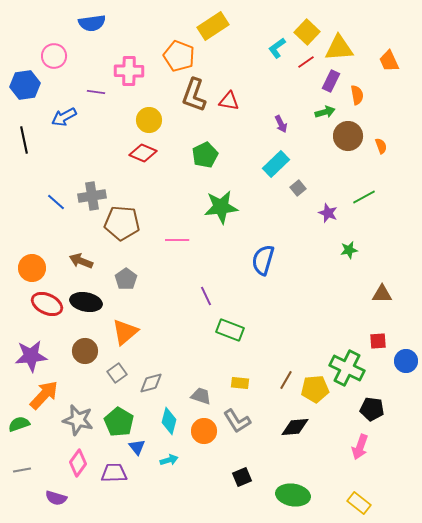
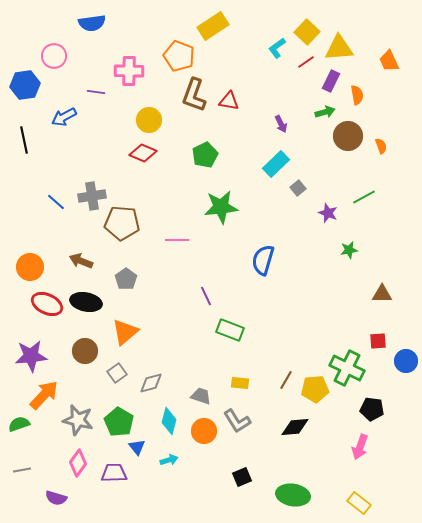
orange circle at (32, 268): moved 2 px left, 1 px up
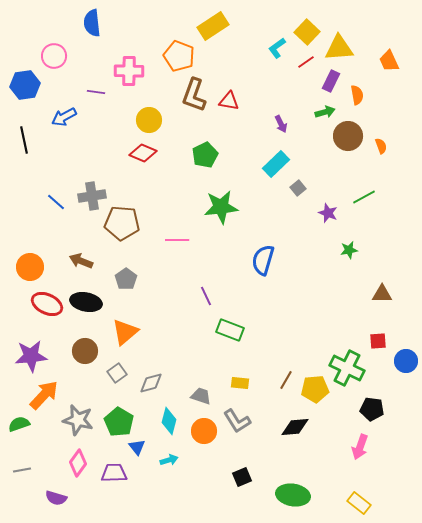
blue semicircle at (92, 23): rotated 92 degrees clockwise
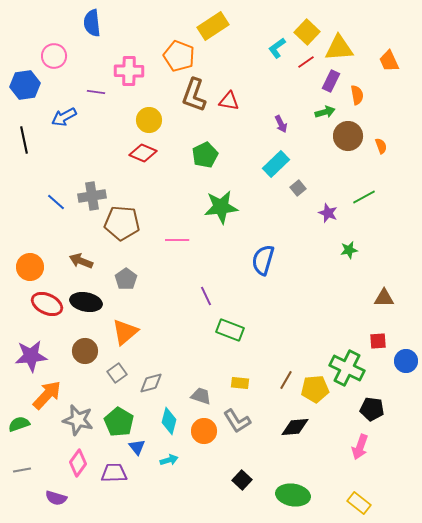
brown triangle at (382, 294): moved 2 px right, 4 px down
orange arrow at (44, 395): moved 3 px right
black square at (242, 477): moved 3 px down; rotated 24 degrees counterclockwise
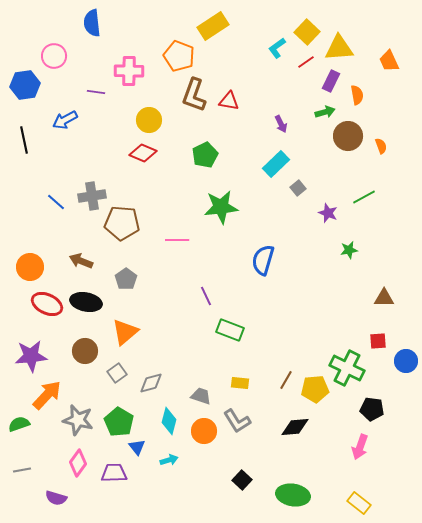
blue arrow at (64, 117): moved 1 px right, 3 px down
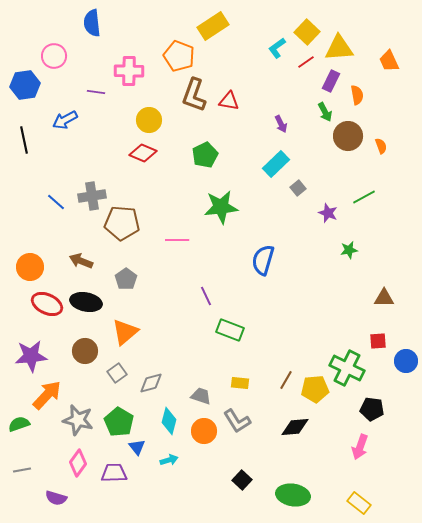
green arrow at (325, 112): rotated 78 degrees clockwise
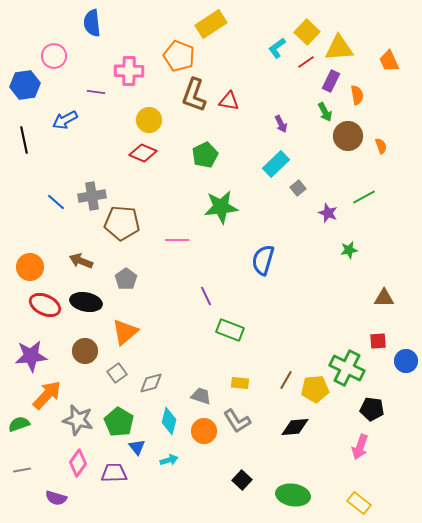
yellow rectangle at (213, 26): moved 2 px left, 2 px up
red ellipse at (47, 304): moved 2 px left, 1 px down
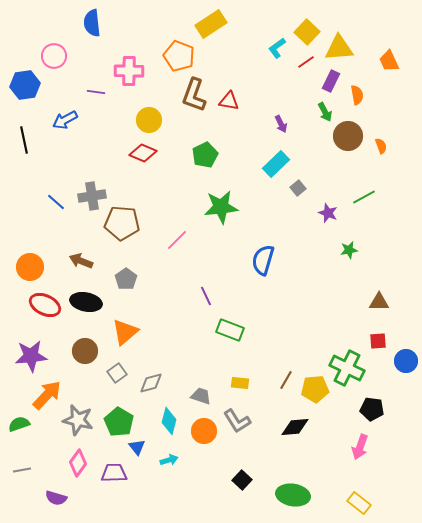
pink line at (177, 240): rotated 45 degrees counterclockwise
brown triangle at (384, 298): moved 5 px left, 4 px down
